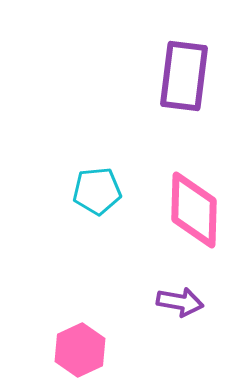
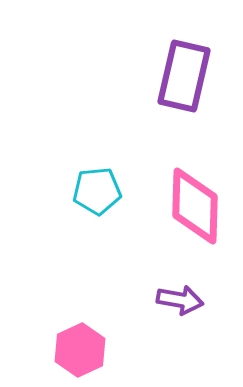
purple rectangle: rotated 6 degrees clockwise
pink diamond: moved 1 px right, 4 px up
purple arrow: moved 2 px up
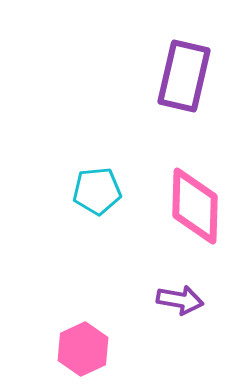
pink hexagon: moved 3 px right, 1 px up
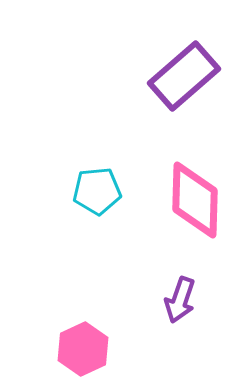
purple rectangle: rotated 36 degrees clockwise
pink diamond: moved 6 px up
purple arrow: rotated 99 degrees clockwise
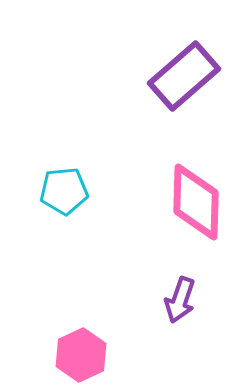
cyan pentagon: moved 33 px left
pink diamond: moved 1 px right, 2 px down
pink hexagon: moved 2 px left, 6 px down
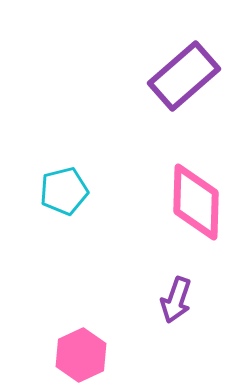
cyan pentagon: rotated 9 degrees counterclockwise
purple arrow: moved 4 px left
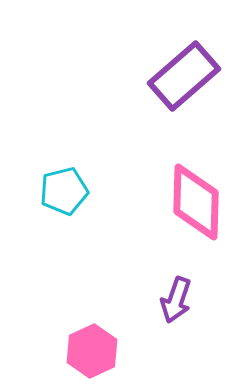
pink hexagon: moved 11 px right, 4 px up
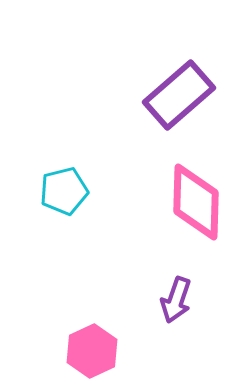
purple rectangle: moved 5 px left, 19 px down
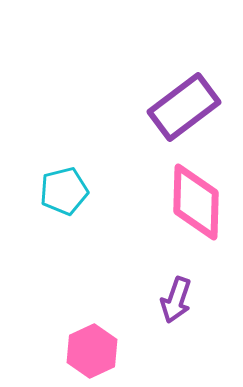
purple rectangle: moved 5 px right, 12 px down; rotated 4 degrees clockwise
